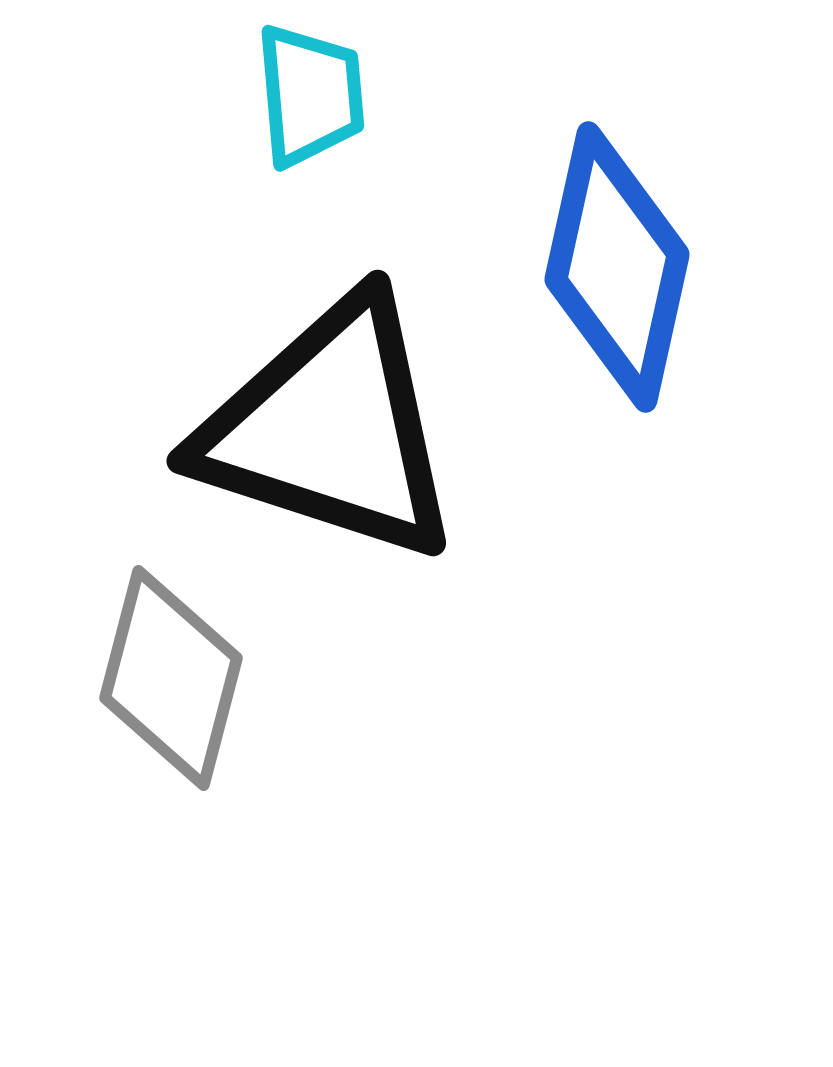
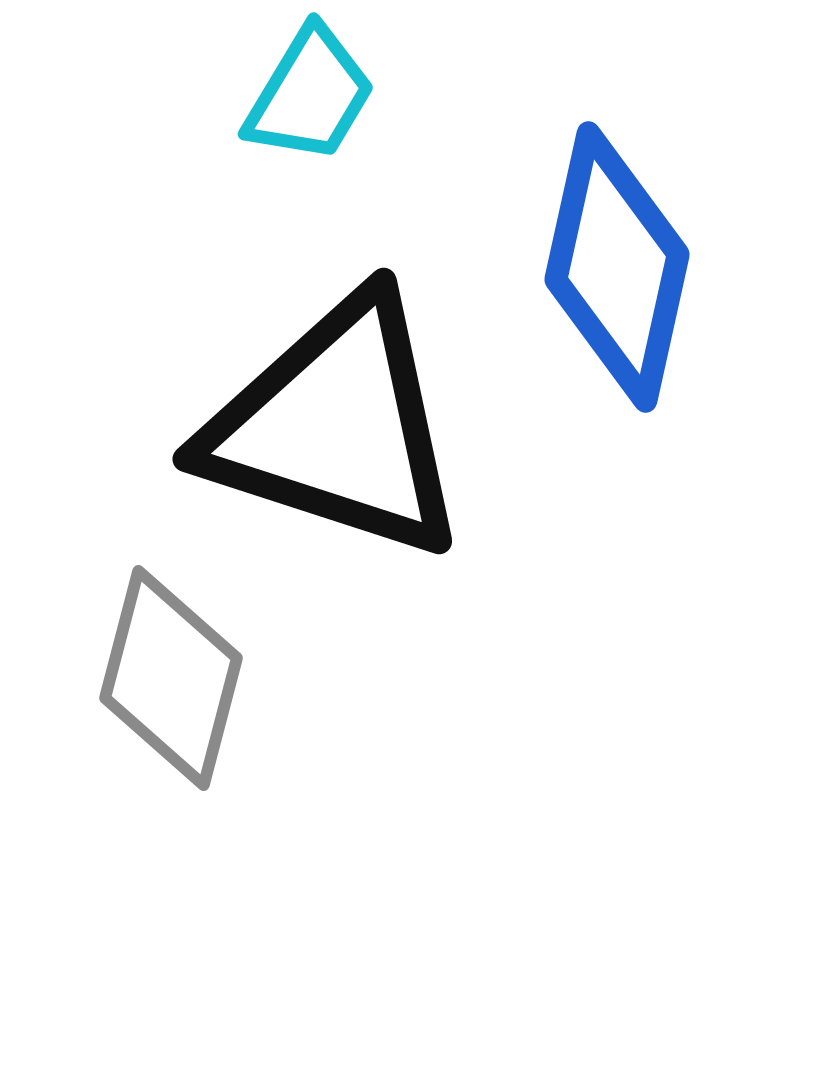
cyan trapezoid: rotated 36 degrees clockwise
black triangle: moved 6 px right, 2 px up
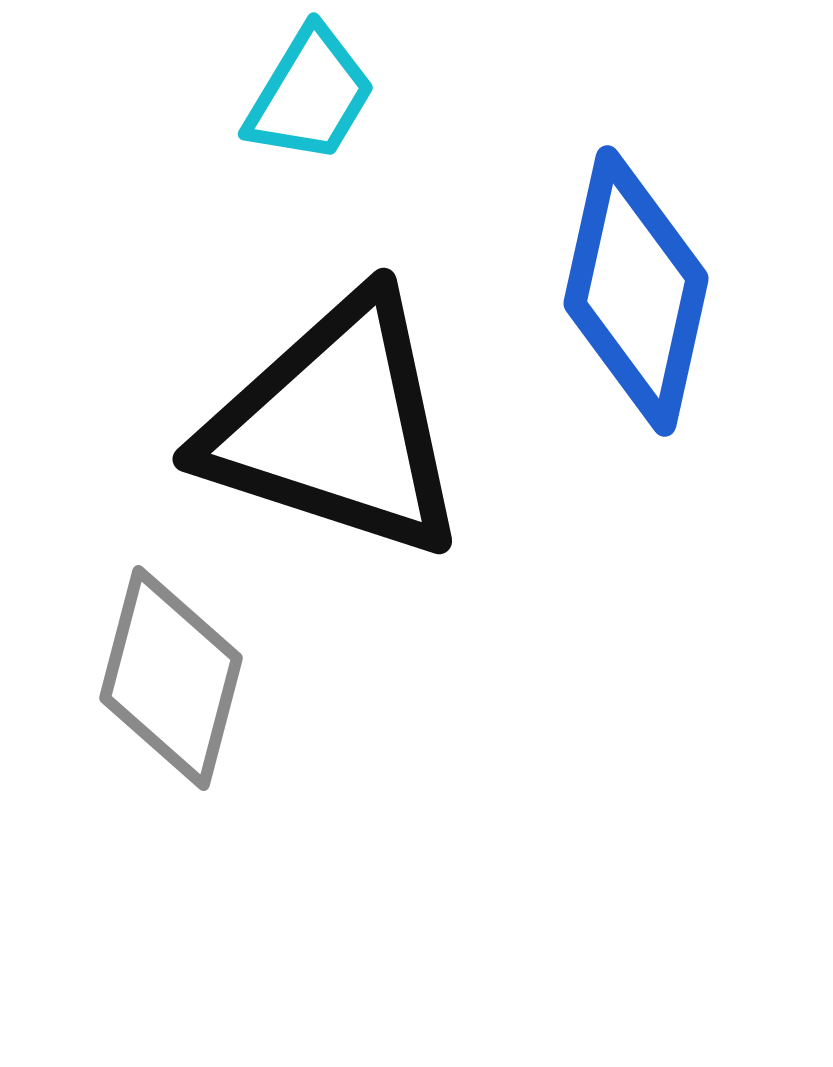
blue diamond: moved 19 px right, 24 px down
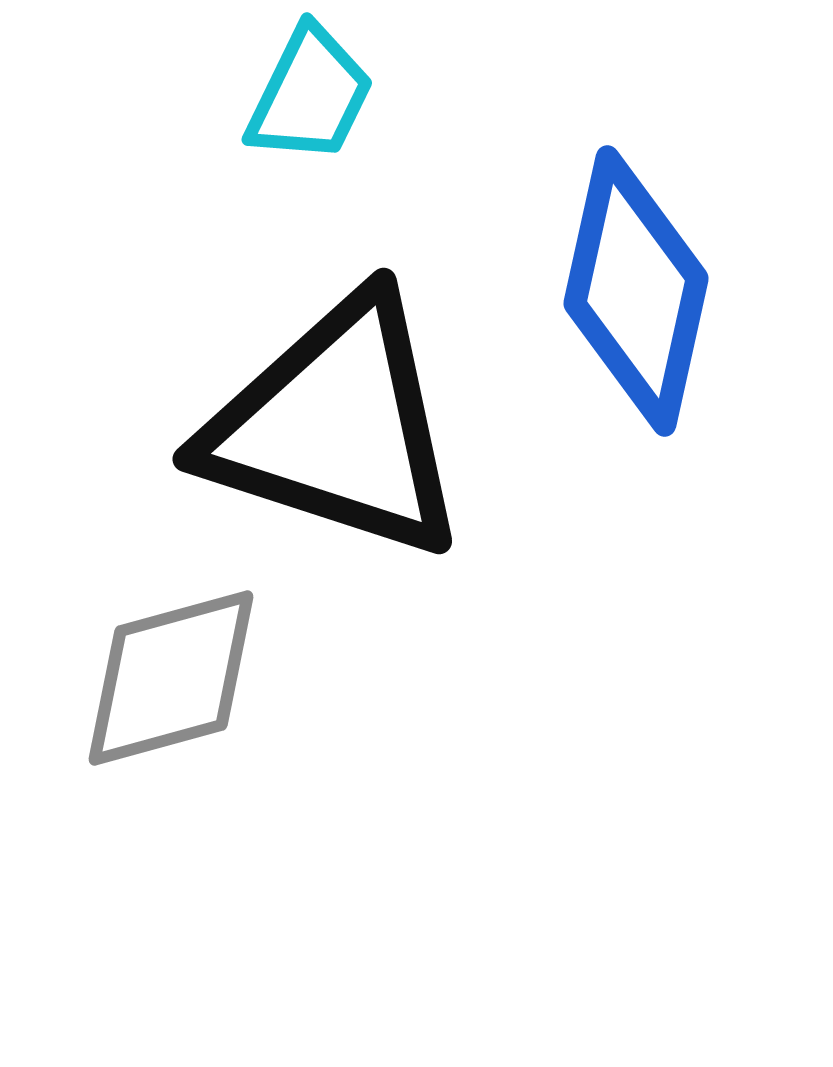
cyan trapezoid: rotated 5 degrees counterclockwise
gray diamond: rotated 60 degrees clockwise
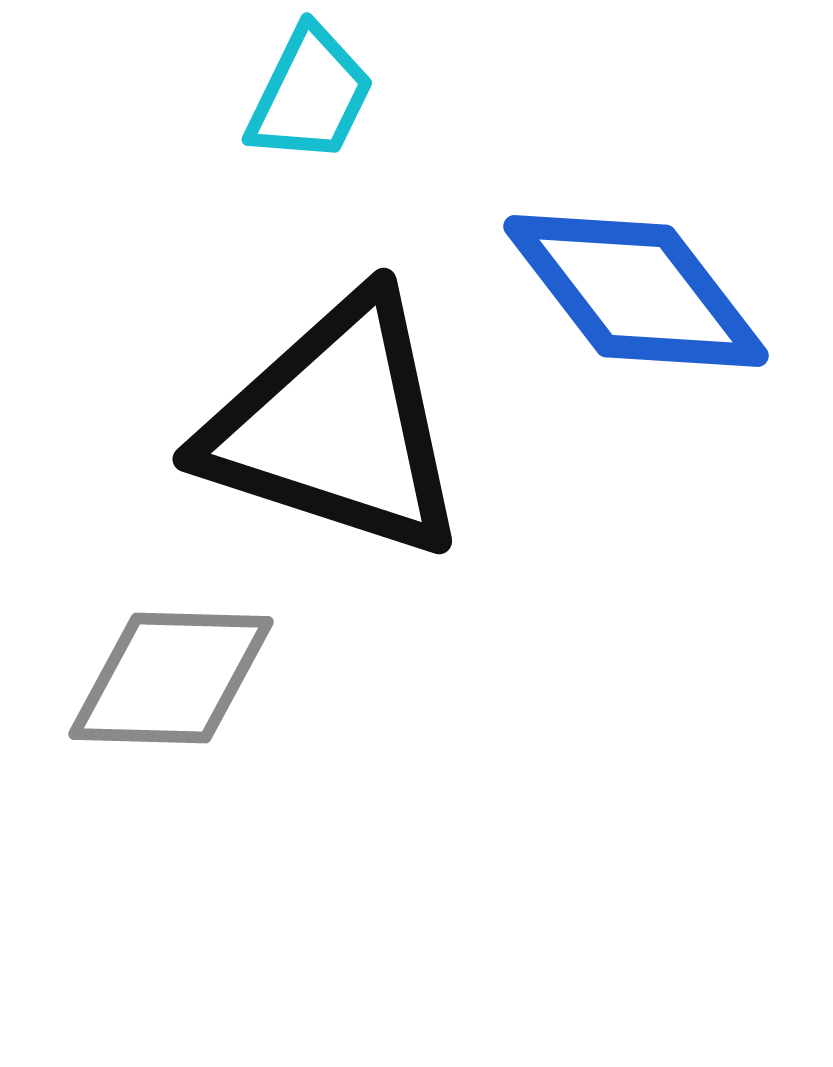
blue diamond: rotated 50 degrees counterclockwise
gray diamond: rotated 17 degrees clockwise
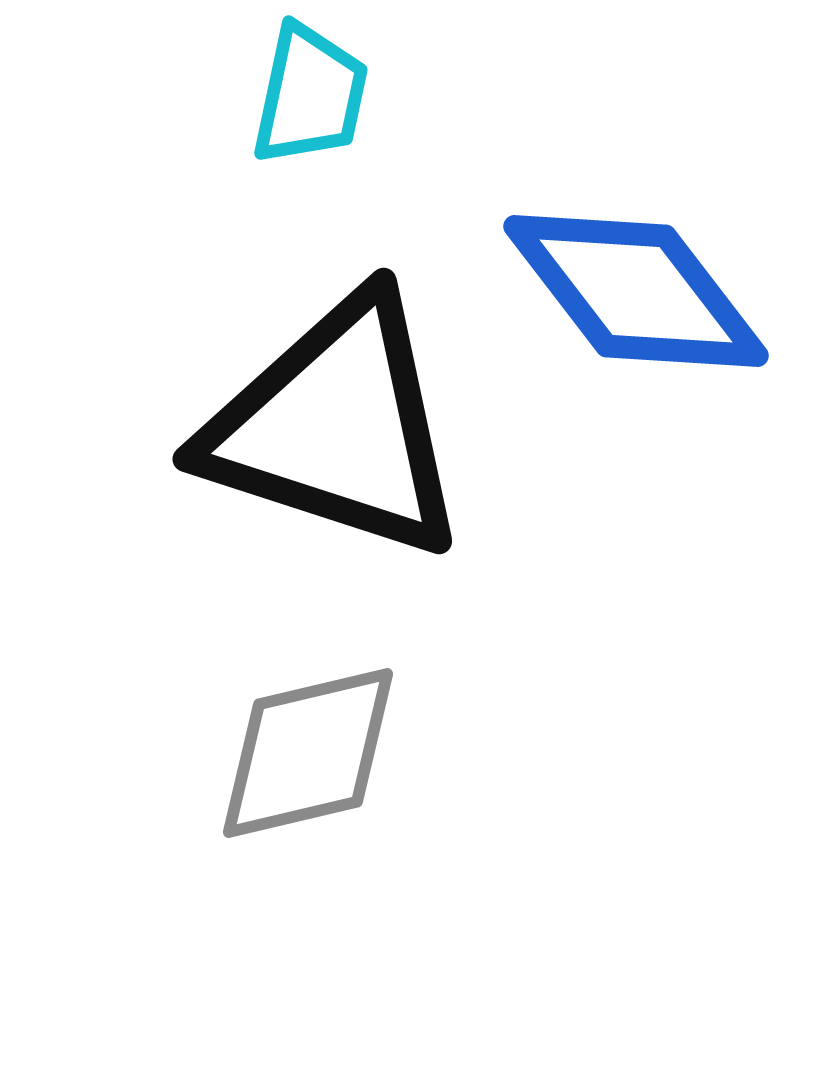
cyan trapezoid: rotated 14 degrees counterclockwise
gray diamond: moved 137 px right, 75 px down; rotated 15 degrees counterclockwise
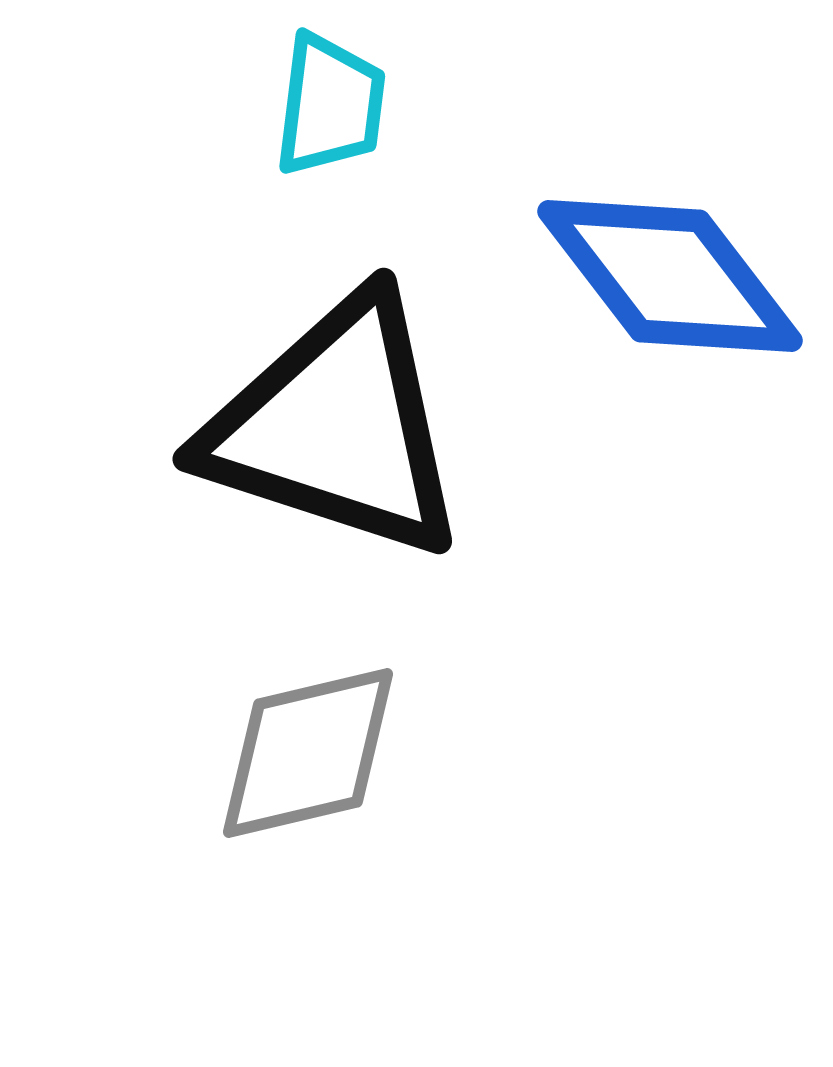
cyan trapezoid: moved 20 px right, 10 px down; rotated 5 degrees counterclockwise
blue diamond: moved 34 px right, 15 px up
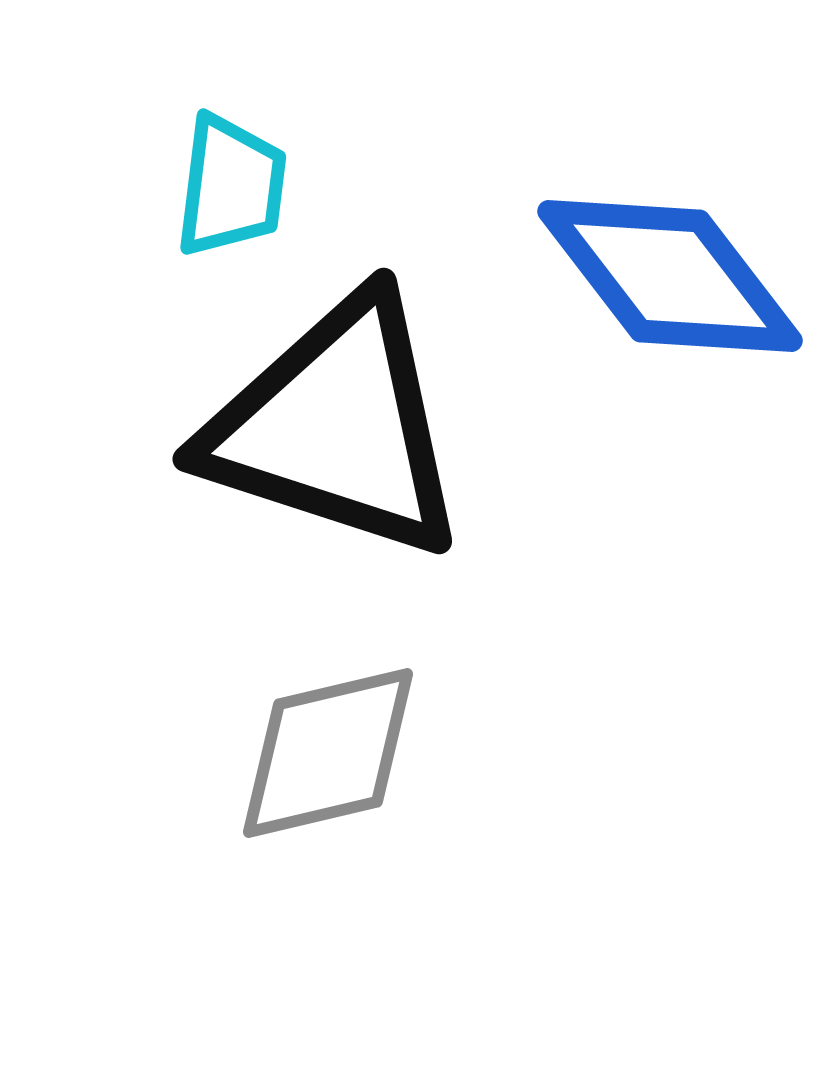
cyan trapezoid: moved 99 px left, 81 px down
gray diamond: moved 20 px right
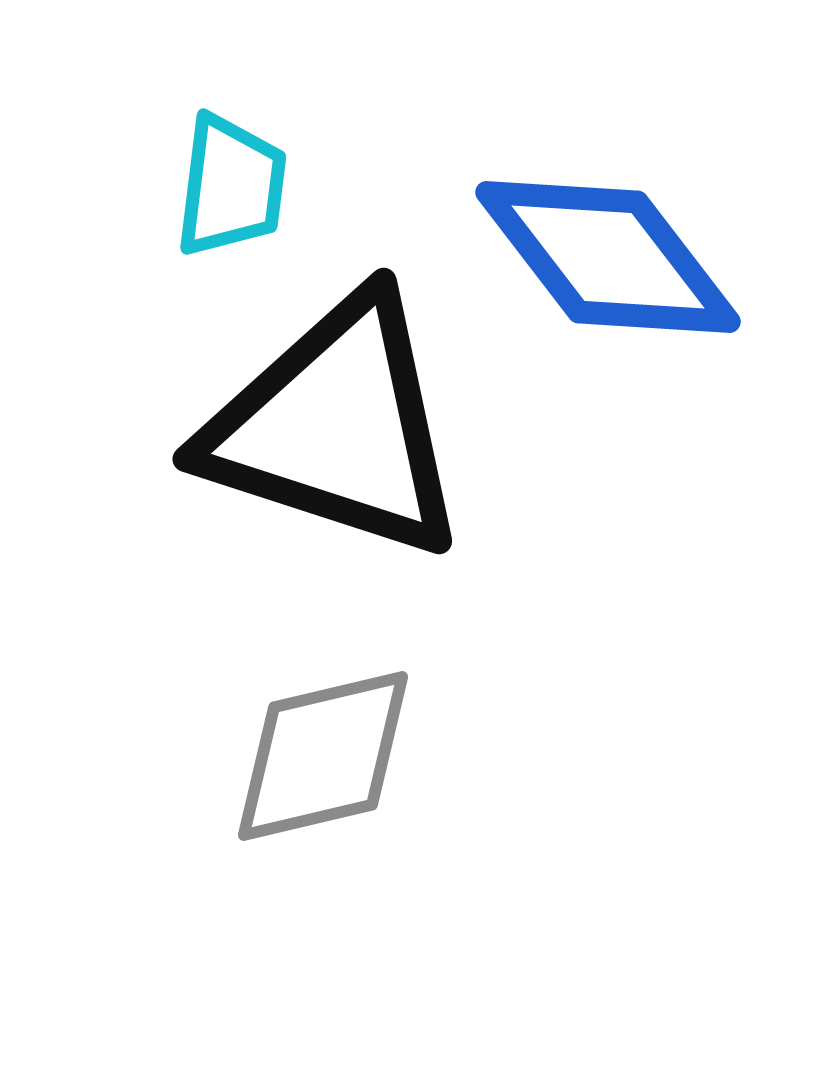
blue diamond: moved 62 px left, 19 px up
gray diamond: moved 5 px left, 3 px down
